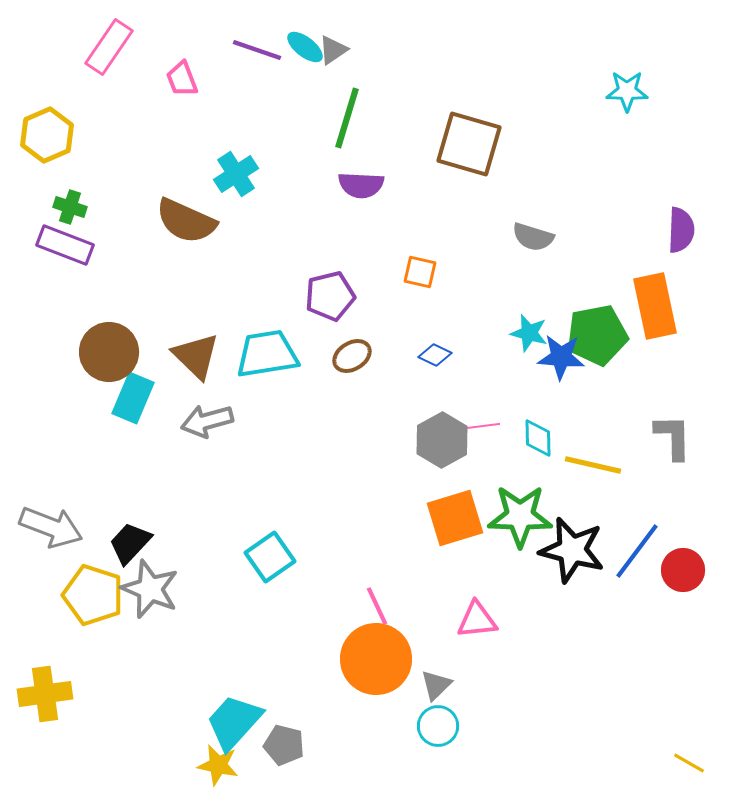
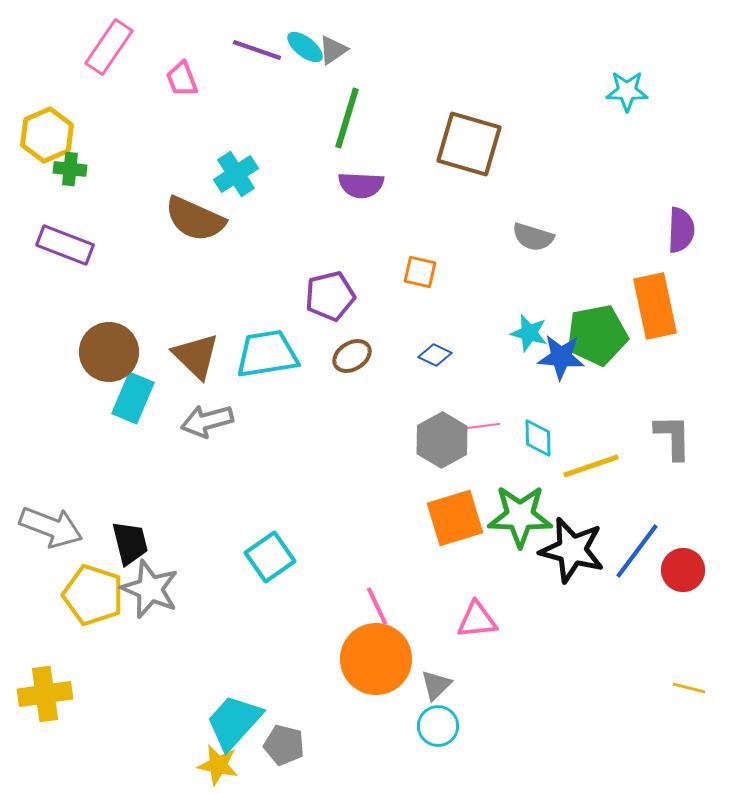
green cross at (70, 207): moved 38 px up; rotated 12 degrees counterclockwise
brown semicircle at (186, 221): moved 9 px right, 2 px up
yellow line at (593, 465): moved 2 px left, 1 px down; rotated 32 degrees counterclockwise
black trapezoid at (130, 543): rotated 123 degrees clockwise
yellow line at (689, 763): moved 75 px up; rotated 16 degrees counterclockwise
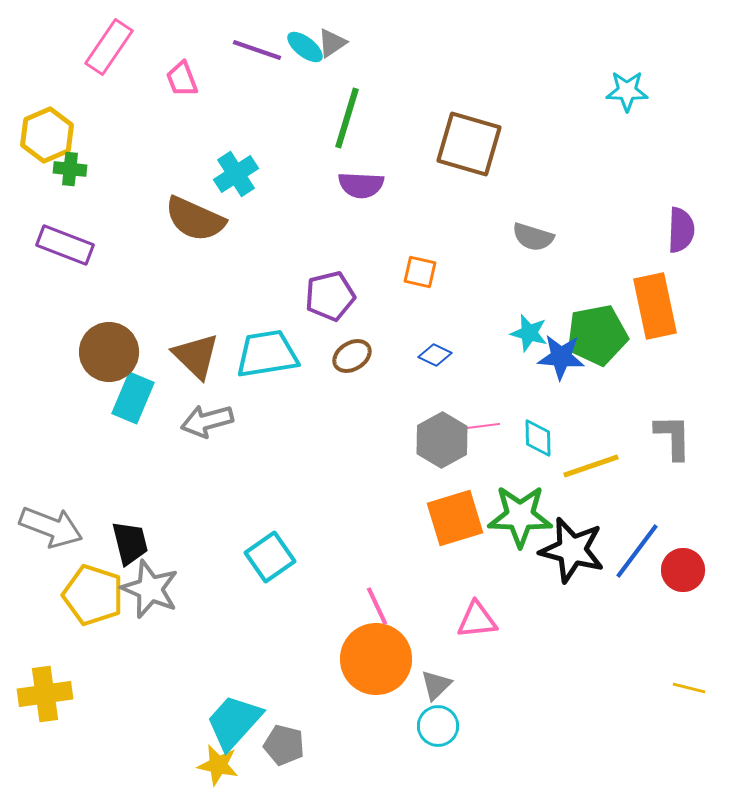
gray triangle at (333, 50): moved 1 px left, 7 px up
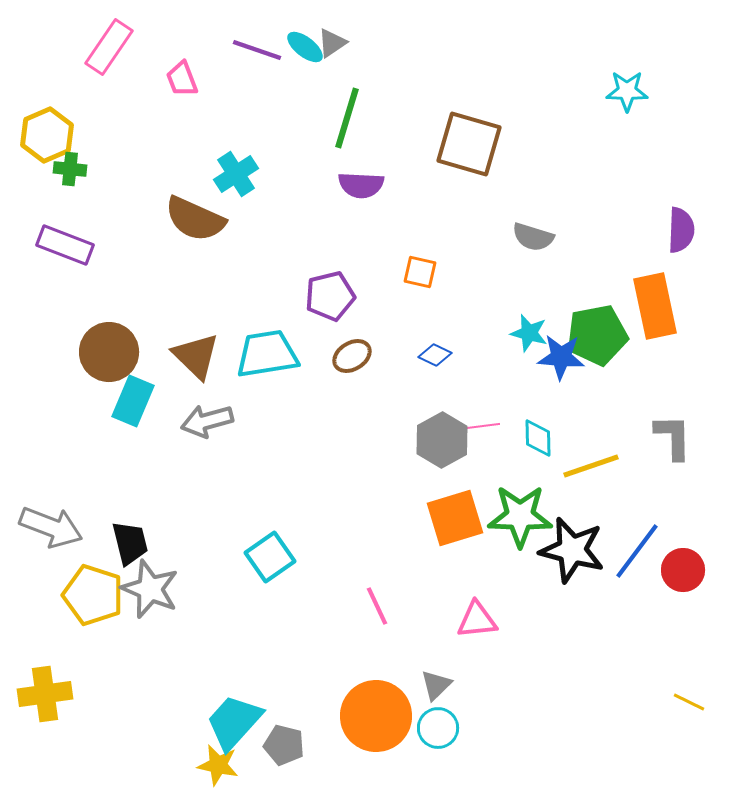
cyan rectangle at (133, 398): moved 3 px down
orange circle at (376, 659): moved 57 px down
yellow line at (689, 688): moved 14 px down; rotated 12 degrees clockwise
cyan circle at (438, 726): moved 2 px down
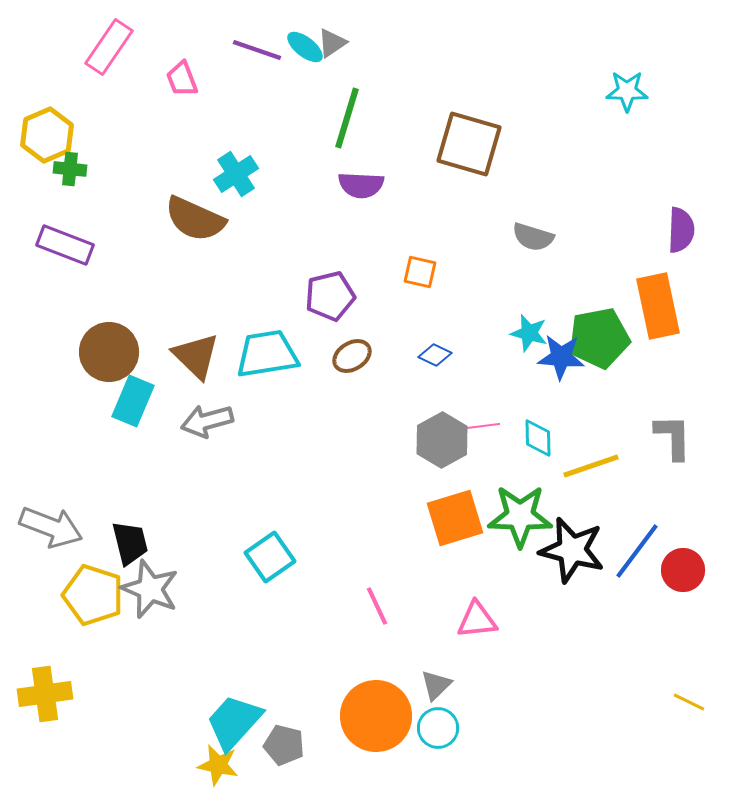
orange rectangle at (655, 306): moved 3 px right
green pentagon at (597, 335): moved 2 px right, 3 px down
